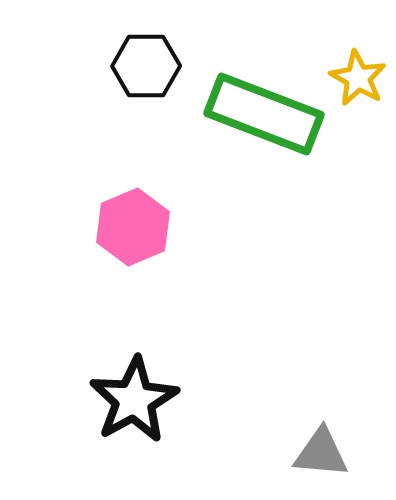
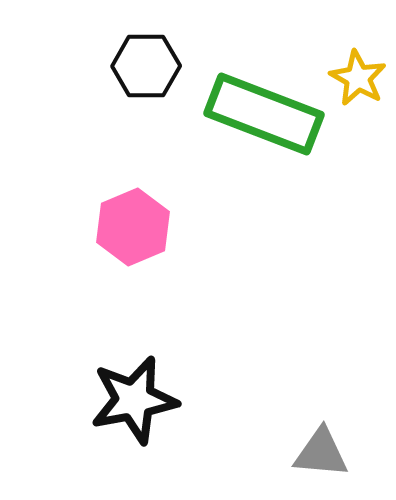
black star: rotated 18 degrees clockwise
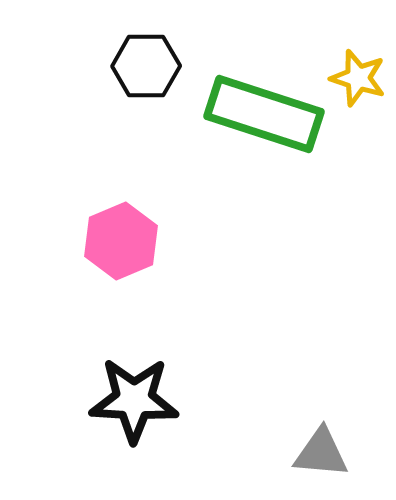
yellow star: rotated 12 degrees counterclockwise
green rectangle: rotated 3 degrees counterclockwise
pink hexagon: moved 12 px left, 14 px down
black star: rotated 14 degrees clockwise
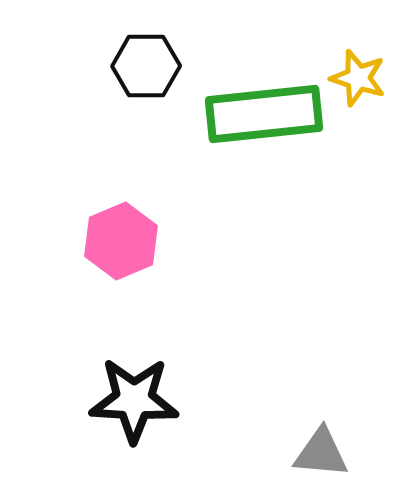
green rectangle: rotated 24 degrees counterclockwise
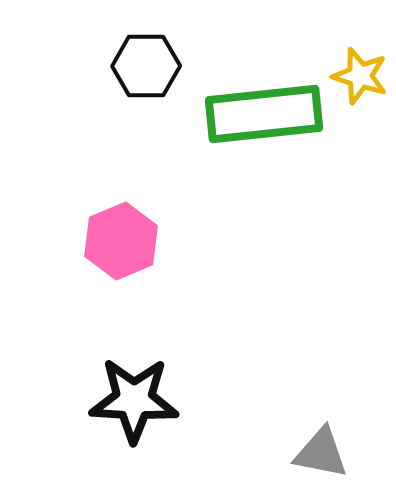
yellow star: moved 2 px right, 2 px up
gray triangle: rotated 6 degrees clockwise
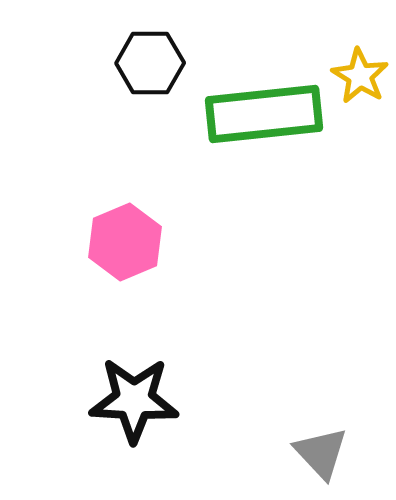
black hexagon: moved 4 px right, 3 px up
yellow star: rotated 14 degrees clockwise
pink hexagon: moved 4 px right, 1 px down
gray triangle: rotated 36 degrees clockwise
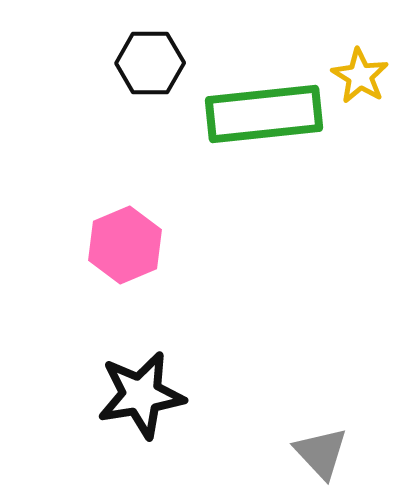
pink hexagon: moved 3 px down
black star: moved 7 px right, 5 px up; rotated 12 degrees counterclockwise
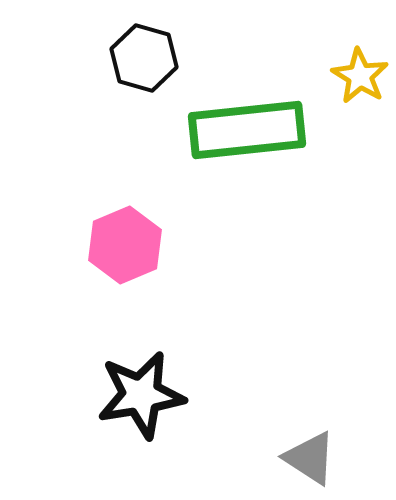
black hexagon: moved 6 px left, 5 px up; rotated 16 degrees clockwise
green rectangle: moved 17 px left, 16 px down
gray triangle: moved 11 px left, 5 px down; rotated 14 degrees counterclockwise
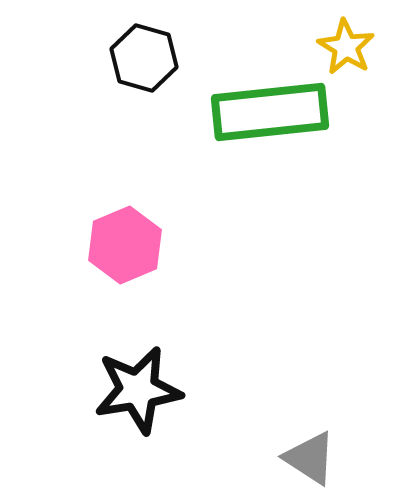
yellow star: moved 14 px left, 29 px up
green rectangle: moved 23 px right, 18 px up
black star: moved 3 px left, 5 px up
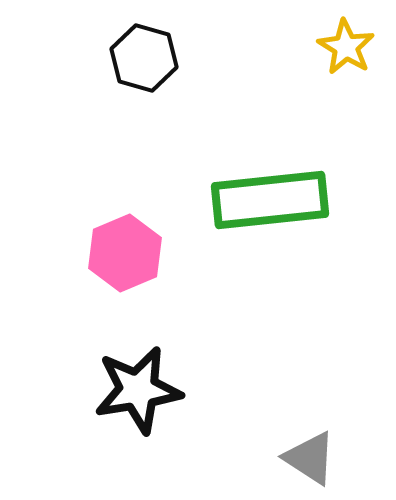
green rectangle: moved 88 px down
pink hexagon: moved 8 px down
